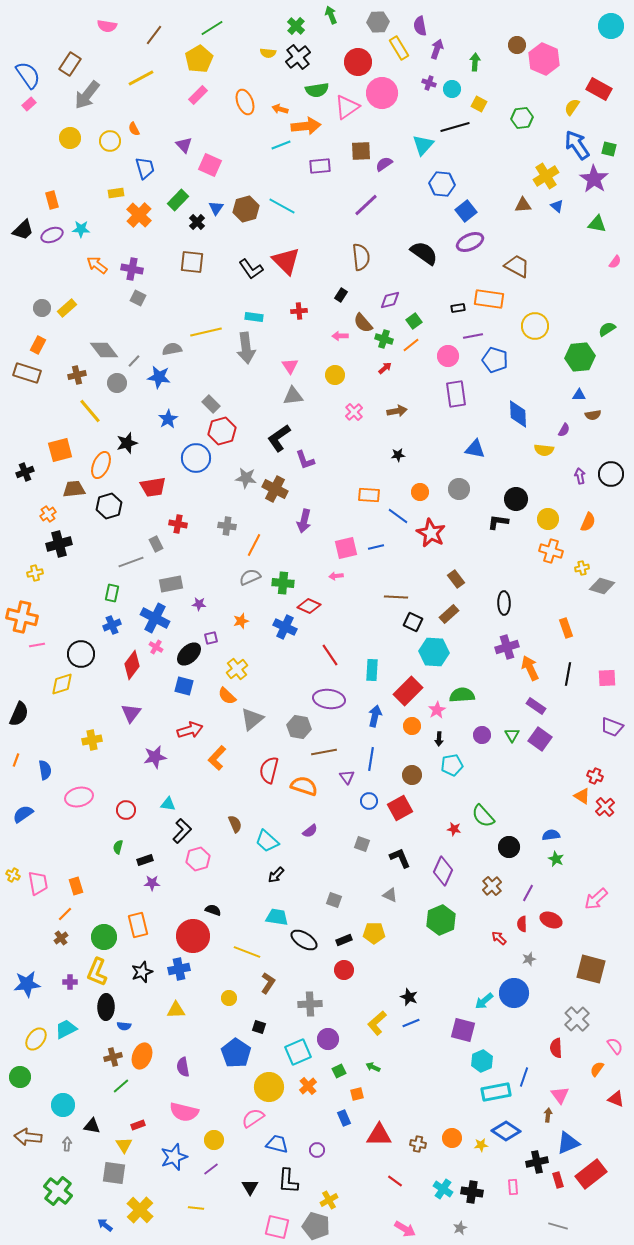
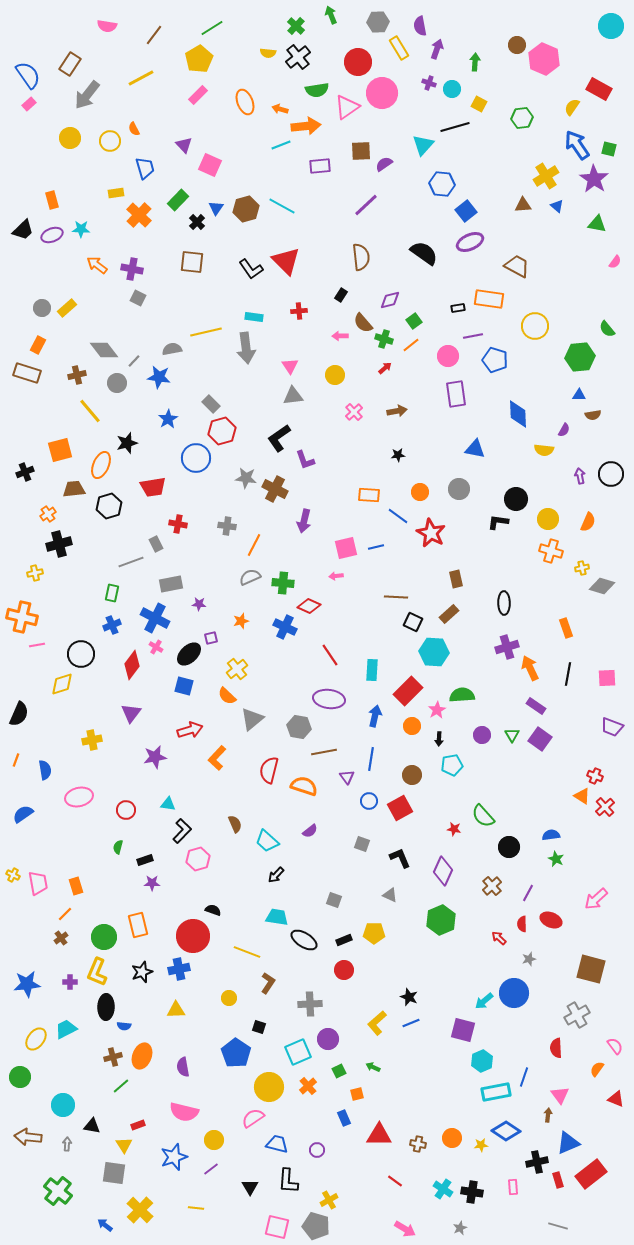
green semicircle at (607, 329): rotated 96 degrees counterclockwise
brown rectangle at (456, 579): rotated 24 degrees clockwise
gray cross at (577, 1019): moved 4 px up; rotated 15 degrees clockwise
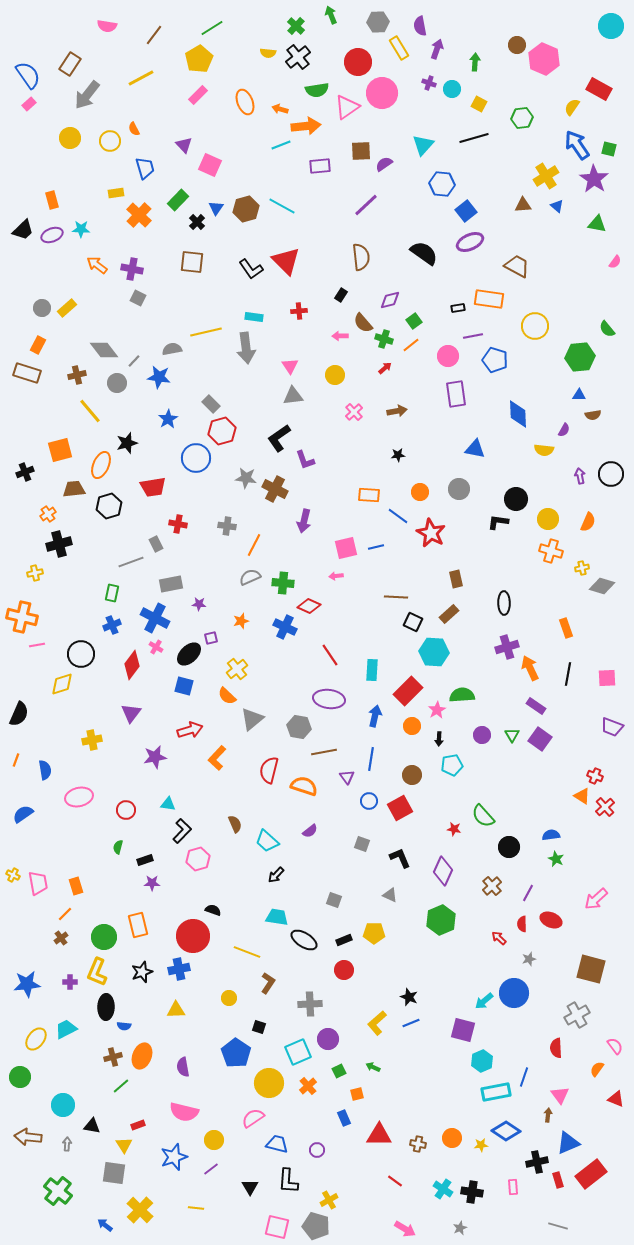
black line at (455, 127): moved 19 px right, 11 px down
yellow circle at (269, 1087): moved 4 px up
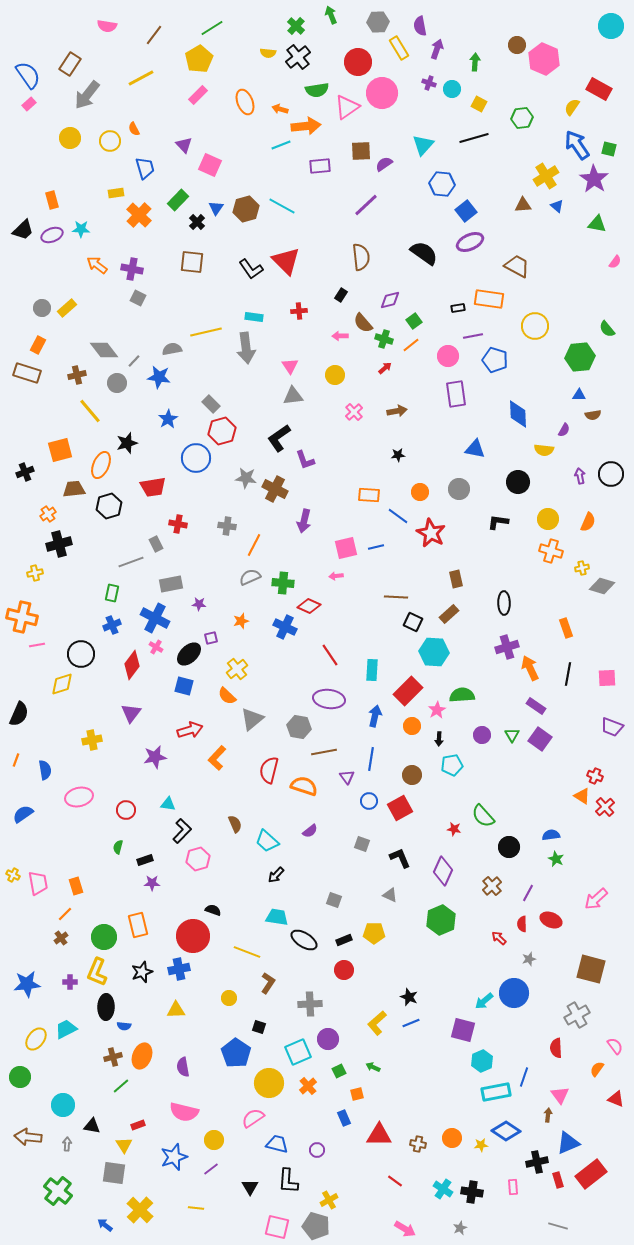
black circle at (516, 499): moved 2 px right, 17 px up
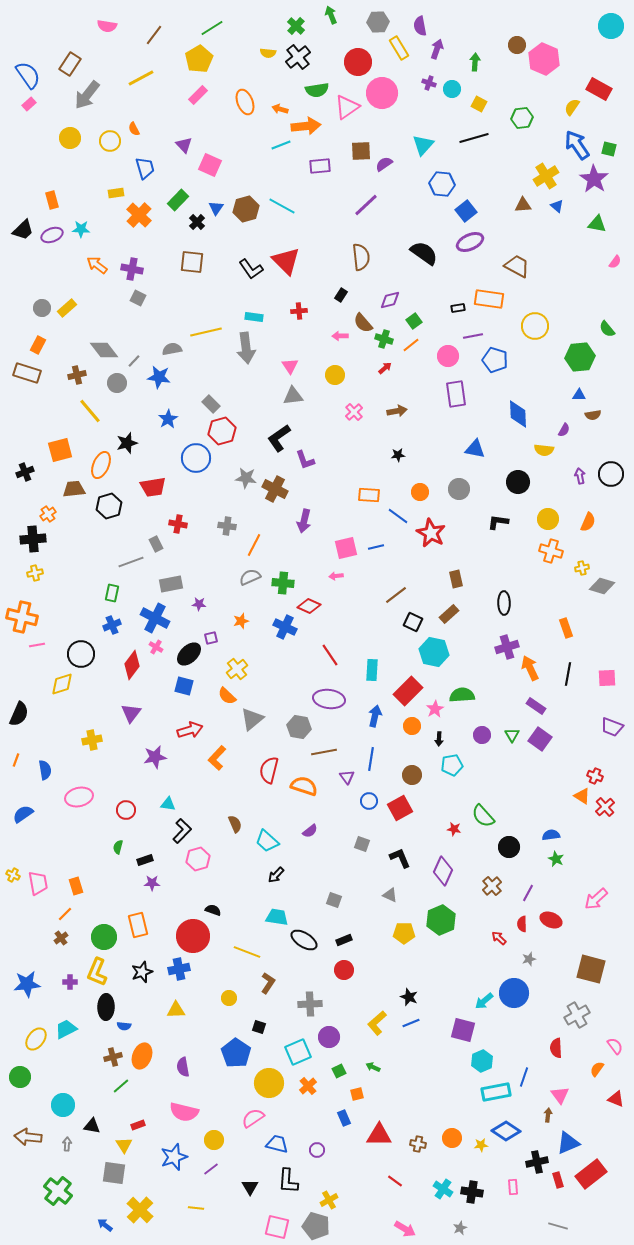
black cross at (59, 544): moved 26 px left, 5 px up; rotated 10 degrees clockwise
brown line at (396, 597): moved 2 px up; rotated 40 degrees counterclockwise
cyan hexagon at (434, 652): rotated 8 degrees clockwise
pink star at (437, 710): moved 2 px left, 1 px up
yellow pentagon at (374, 933): moved 30 px right
purple circle at (328, 1039): moved 1 px right, 2 px up
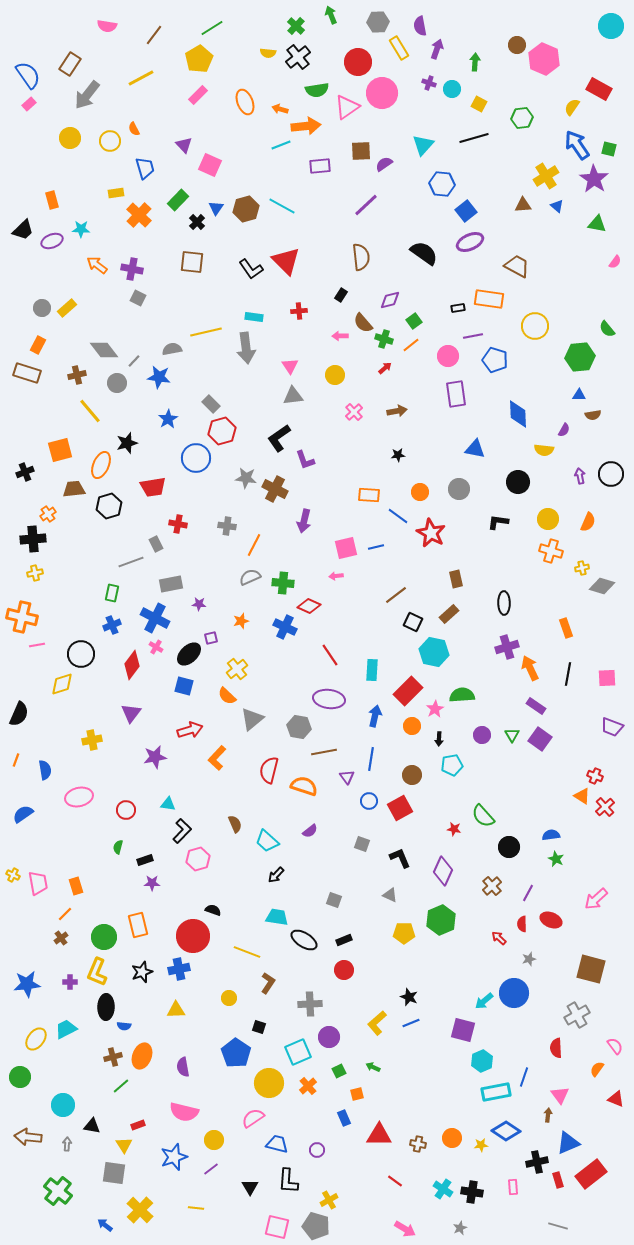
purple ellipse at (52, 235): moved 6 px down
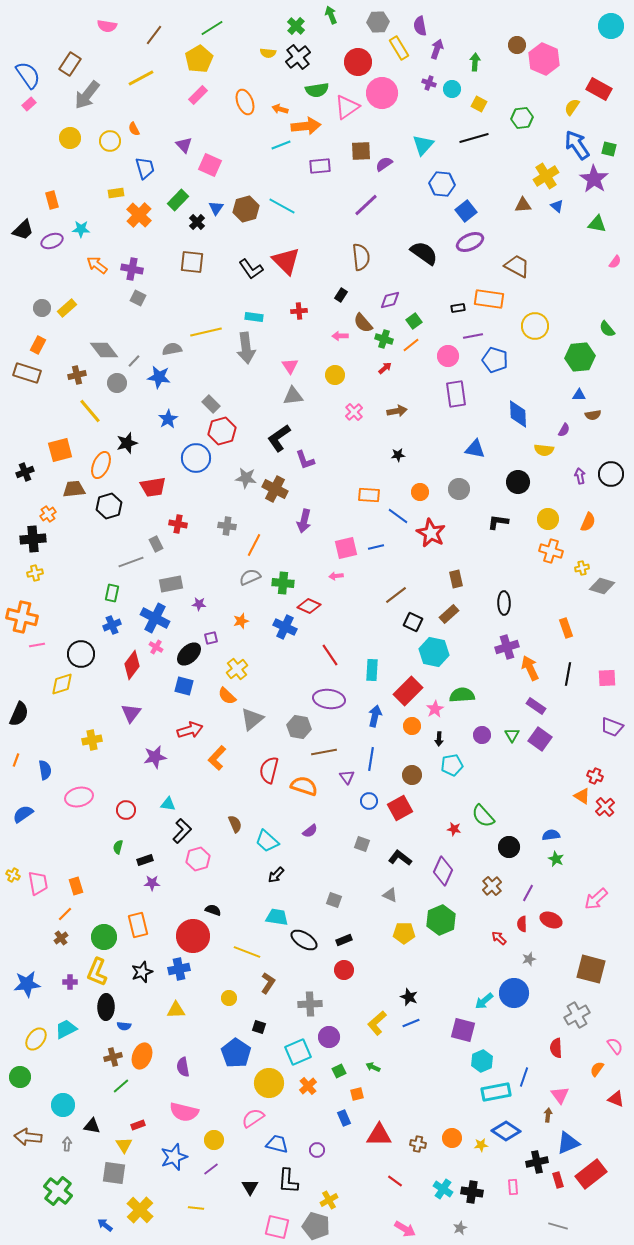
black L-shape at (400, 858): rotated 30 degrees counterclockwise
